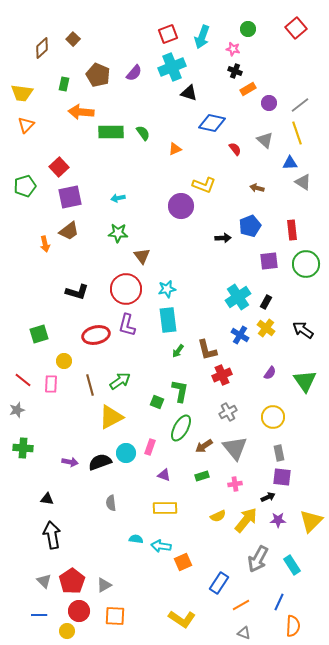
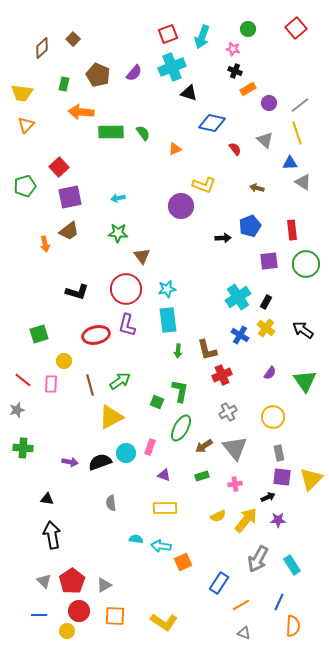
green arrow at (178, 351): rotated 32 degrees counterclockwise
yellow triangle at (311, 521): moved 42 px up
yellow L-shape at (182, 619): moved 18 px left, 3 px down
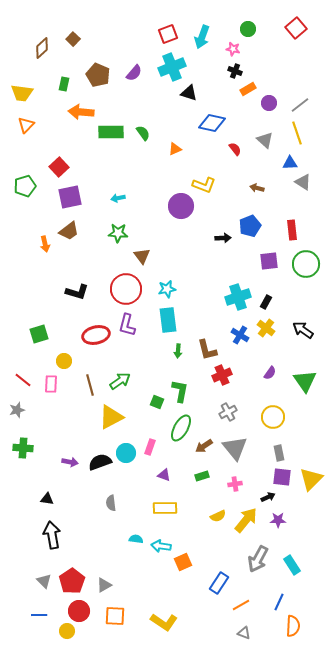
cyan cross at (238, 297): rotated 15 degrees clockwise
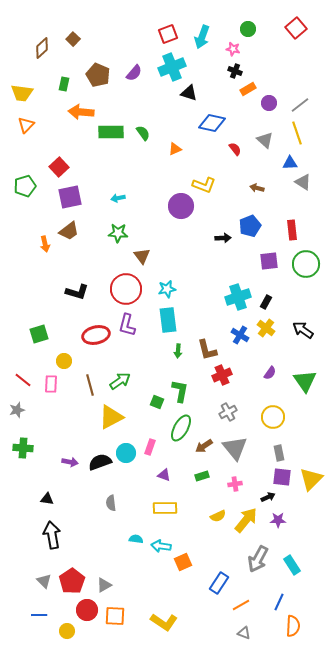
red circle at (79, 611): moved 8 px right, 1 px up
